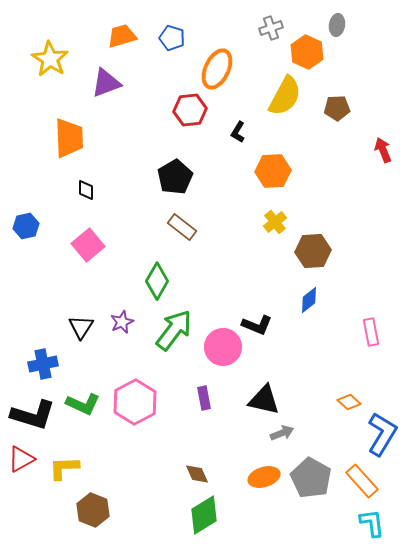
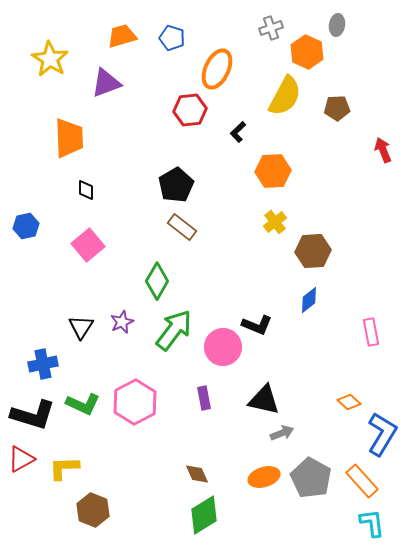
black L-shape at (238, 132): rotated 15 degrees clockwise
black pentagon at (175, 177): moved 1 px right, 8 px down
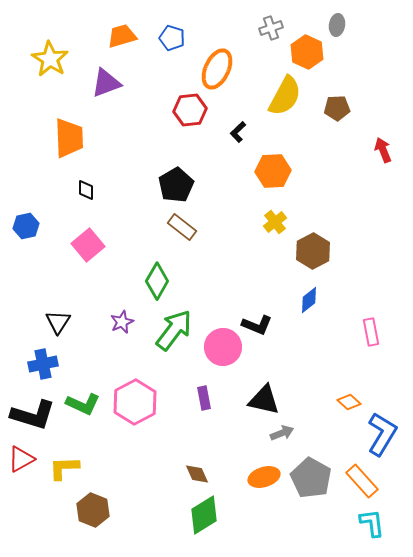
brown hexagon at (313, 251): rotated 24 degrees counterclockwise
black triangle at (81, 327): moved 23 px left, 5 px up
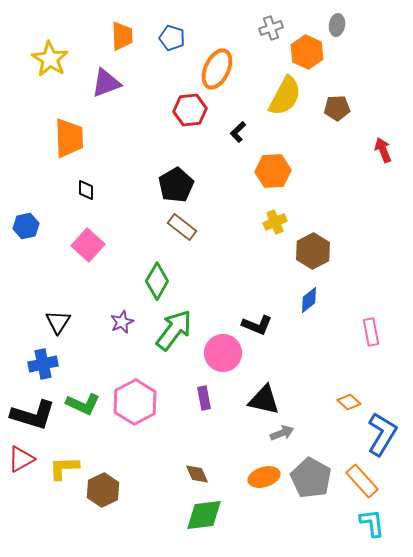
orange trapezoid at (122, 36): rotated 104 degrees clockwise
yellow cross at (275, 222): rotated 15 degrees clockwise
pink square at (88, 245): rotated 8 degrees counterclockwise
pink circle at (223, 347): moved 6 px down
brown hexagon at (93, 510): moved 10 px right, 20 px up; rotated 12 degrees clockwise
green diamond at (204, 515): rotated 24 degrees clockwise
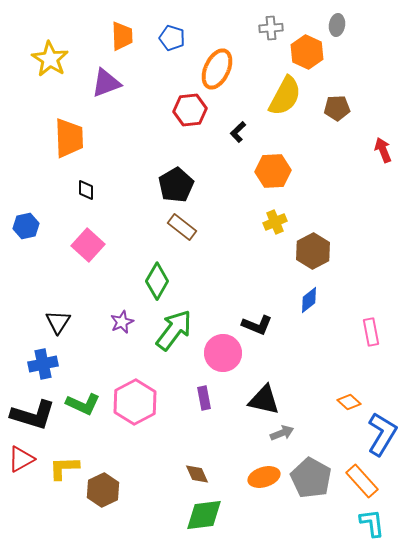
gray cross at (271, 28): rotated 15 degrees clockwise
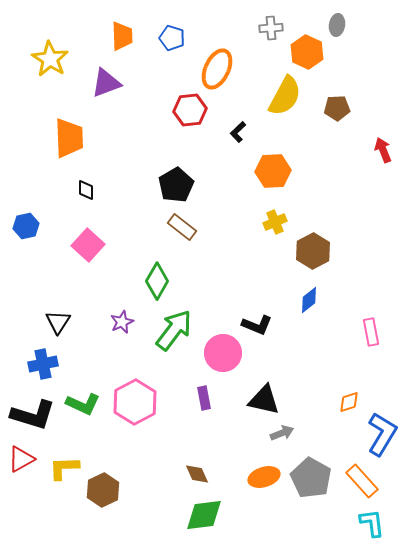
orange diamond at (349, 402): rotated 60 degrees counterclockwise
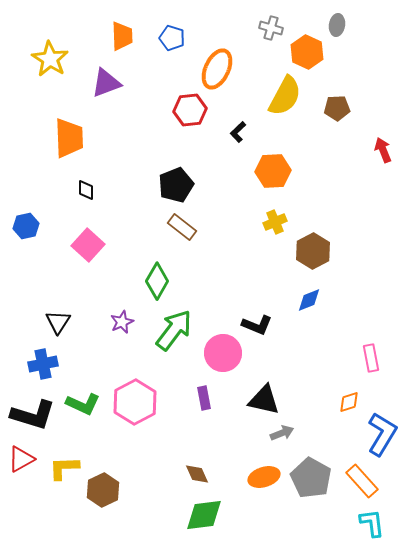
gray cross at (271, 28): rotated 20 degrees clockwise
black pentagon at (176, 185): rotated 8 degrees clockwise
blue diamond at (309, 300): rotated 16 degrees clockwise
pink rectangle at (371, 332): moved 26 px down
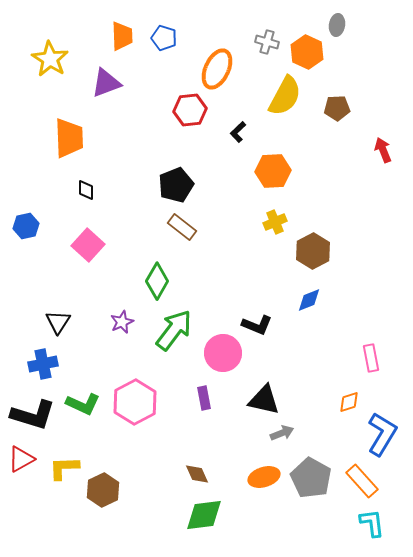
gray cross at (271, 28): moved 4 px left, 14 px down
blue pentagon at (172, 38): moved 8 px left
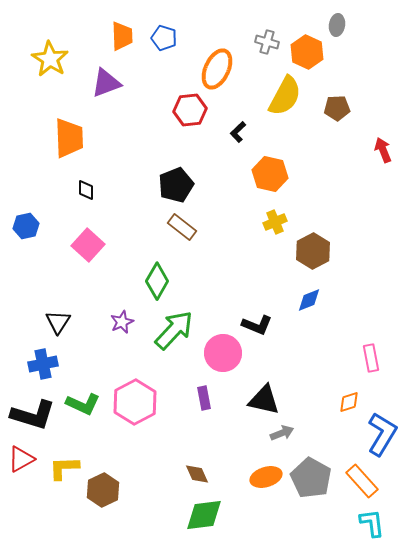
orange hexagon at (273, 171): moved 3 px left, 3 px down; rotated 16 degrees clockwise
green arrow at (174, 330): rotated 6 degrees clockwise
orange ellipse at (264, 477): moved 2 px right
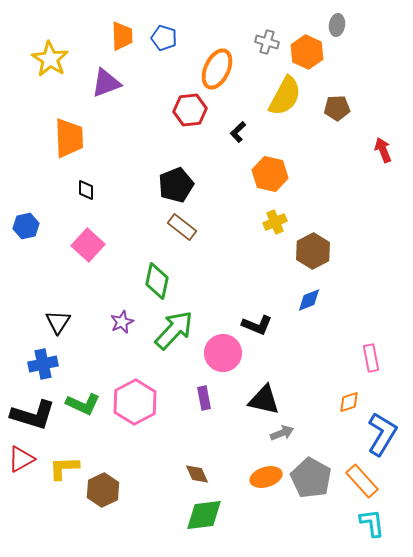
green diamond at (157, 281): rotated 18 degrees counterclockwise
